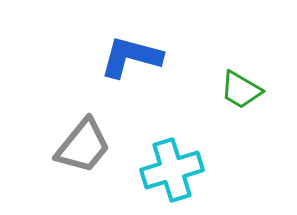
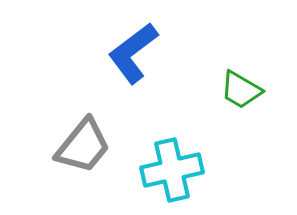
blue L-shape: moved 2 px right, 4 px up; rotated 52 degrees counterclockwise
cyan cross: rotated 4 degrees clockwise
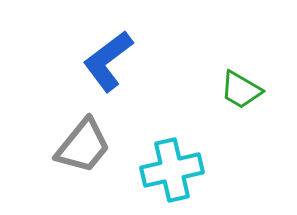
blue L-shape: moved 25 px left, 8 px down
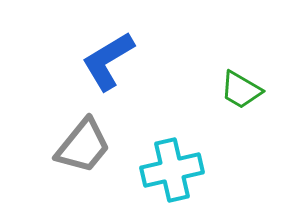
blue L-shape: rotated 6 degrees clockwise
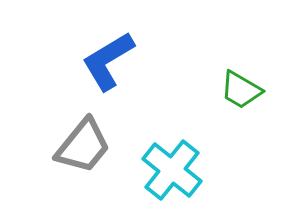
cyan cross: rotated 38 degrees counterclockwise
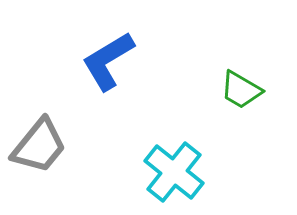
gray trapezoid: moved 44 px left
cyan cross: moved 2 px right, 2 px down
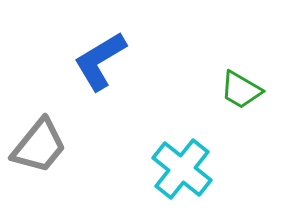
blue L-shape: moved 8 px left
cyan cross: moved 8 px right, 3 px up
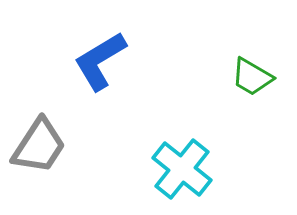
green trapezoid: moved 11 px right, 13 px up
gray trapezoid: rotated 6 degrees counterclockwise
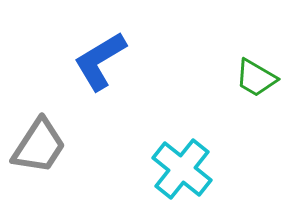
green trapezoid: moved 4 px right, 1 px down
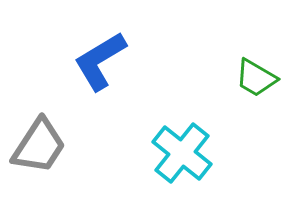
cyan cross: moved 16 px up
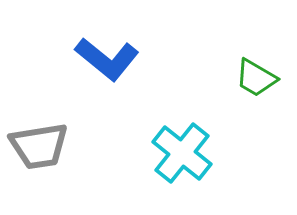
blue L-shape: moved 7 px right, 2 px up; rotated 110 degrees counterclockwise
gray trapezoid: rotated 48 degrees clockwise
